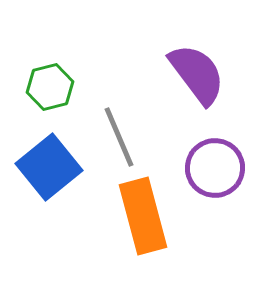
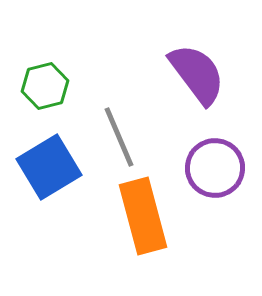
green hexagon: moved 5 px left, 1 px up
blue square: rotated 8 degrees clockwise
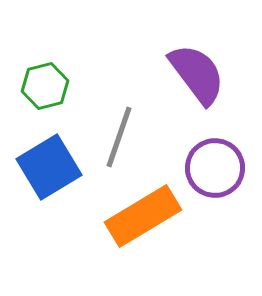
gray line: rotated 42 degrees clockwise
orange rectangle: rotated 74 degrees clockwise
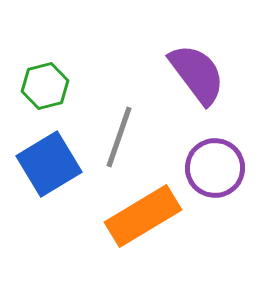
blue square: moved 3 px up
